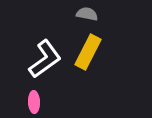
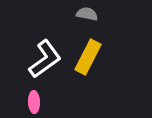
yellow rectangle: moved 5 px down
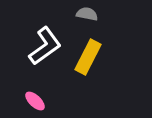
white L-shape: moved 13 px up
pink ellipse: moved 1 px right, 1 px up; rotated 45 degrees counterclockwise
